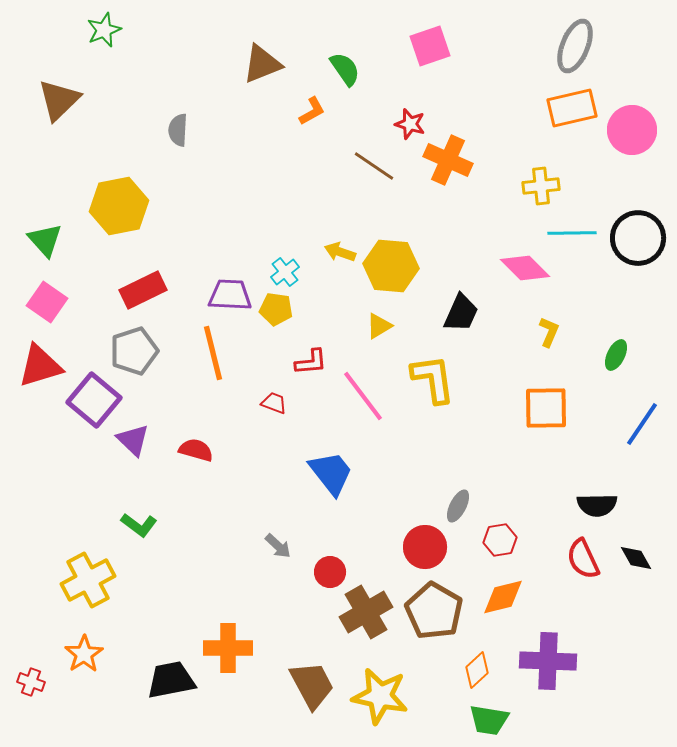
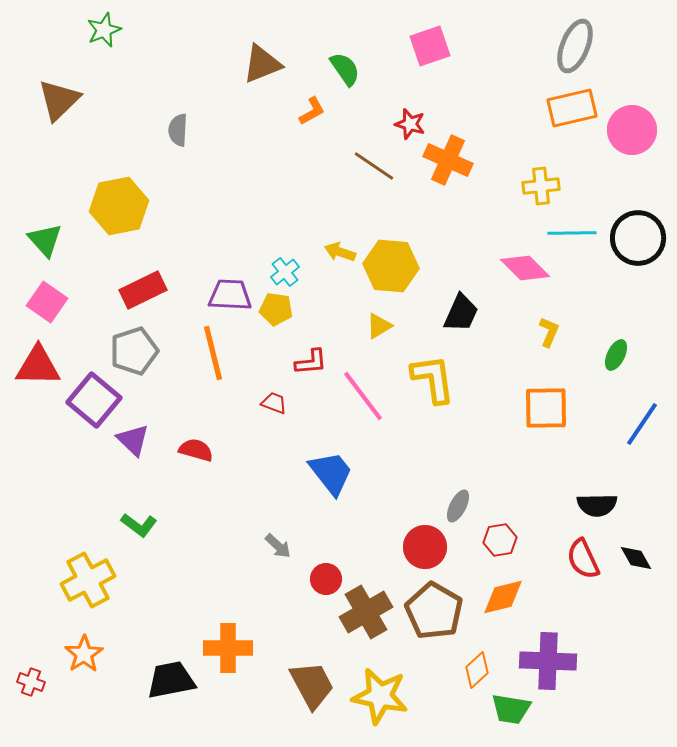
red triangle at (40, 366): moved 2 px left; rotated 18 degrees clockwise
red circle at (330, 572): moved 4 px left, 7 px down
green trapezoid at (489, 720): moved 22 px right, 11 px up
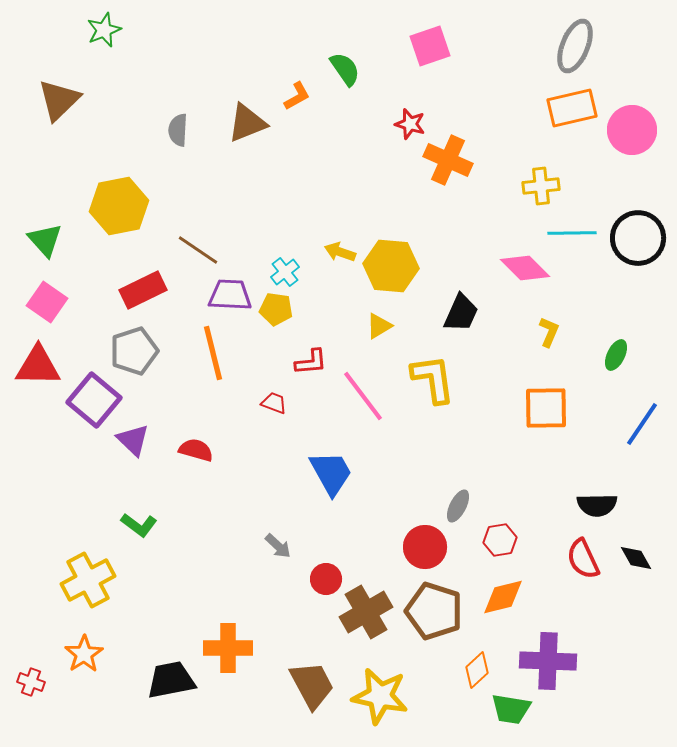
brown triangle at (262, 64): moved 15 px left, 59 px down
orange L-shape at (312, 111): moved 15 px left, 15 px up
brown line at (374, 166): moved 176 px left, 84 px down
blue trapezoid at (331, 473): rotated 9 degrees clockwise
brown pentagon at (434, 611): rotated 12 degrees counterclockwise
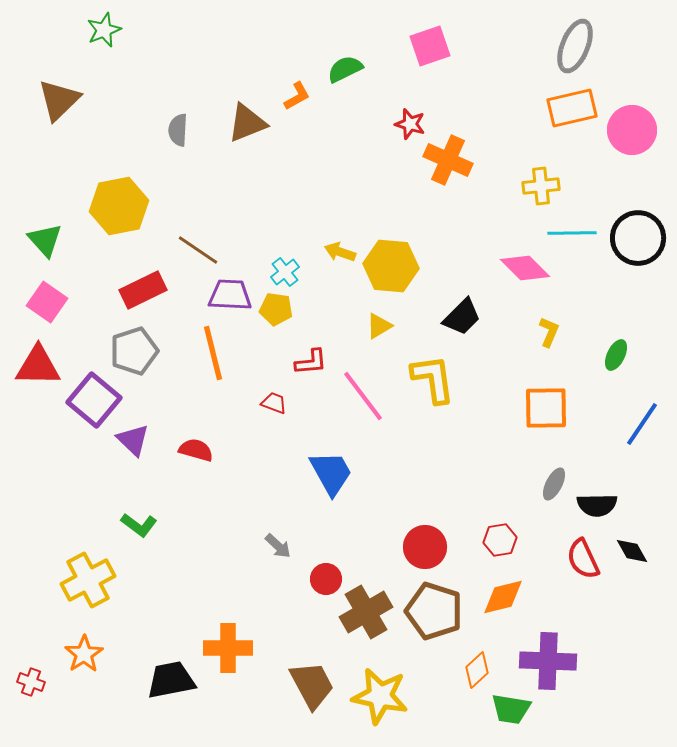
green semicircle at (345, 69): rotated 81 degrees counterclockwise
black trapezoid at (461, 313): moved 1 px right, 4 px down; rotated 21 degrees clockwise
gray ellipse at (458, 506): moved 96 px right, 22 px up
black diamond at (636, 558): moved 4 px left, 7 px up
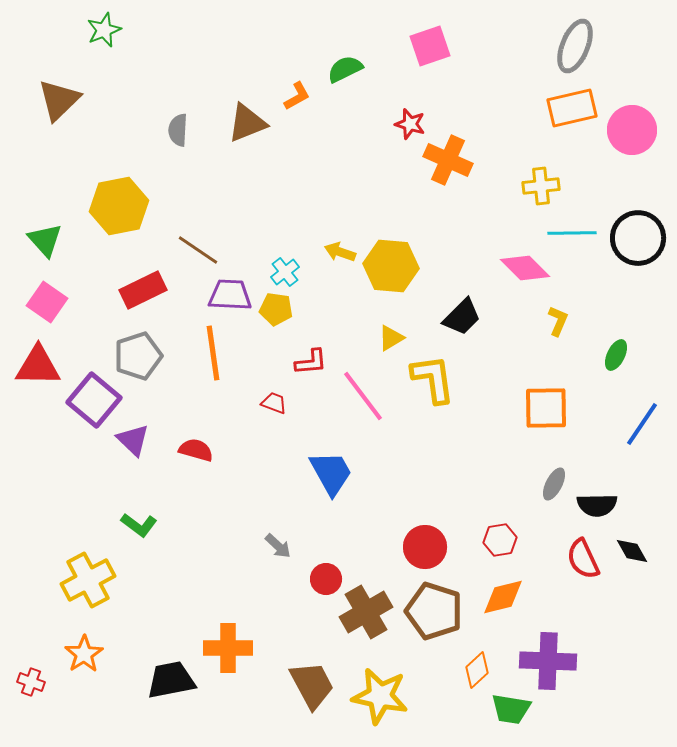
yellow triangle at (379, 326): moved 12 px right, 12 px down
yellow L-shape at (549, 332): moved 9 px right, 11 px up
gray pentagon at (134, 351): moved 4 px right, 5 px down
orange line at (213, 353): rotated 6 degrees clockwise
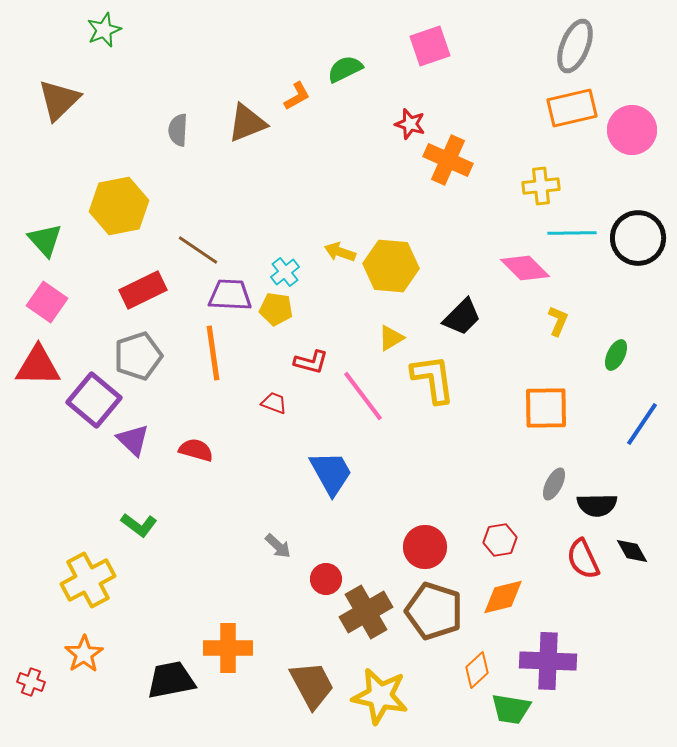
red L-shape at (311, 362): rotated 20 degrees clockwise
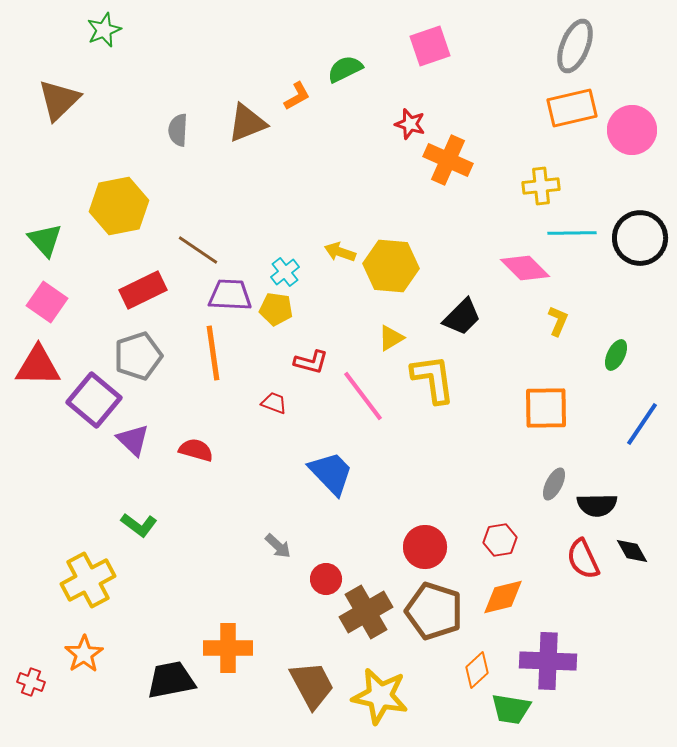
black circle at (638, 238): moved 2 px right
blue trapezoid at (331, 473): rotated 15 degrees counterclockwise
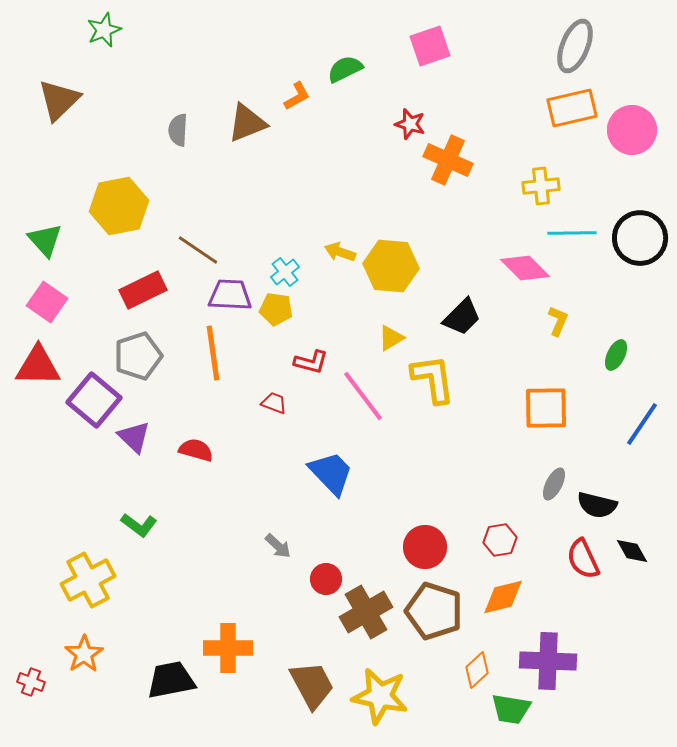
purple triangle at (133, 440): moved 1 px right, 3 px up
black semicircle at (597, 505): rotated 15 degrees clockwise
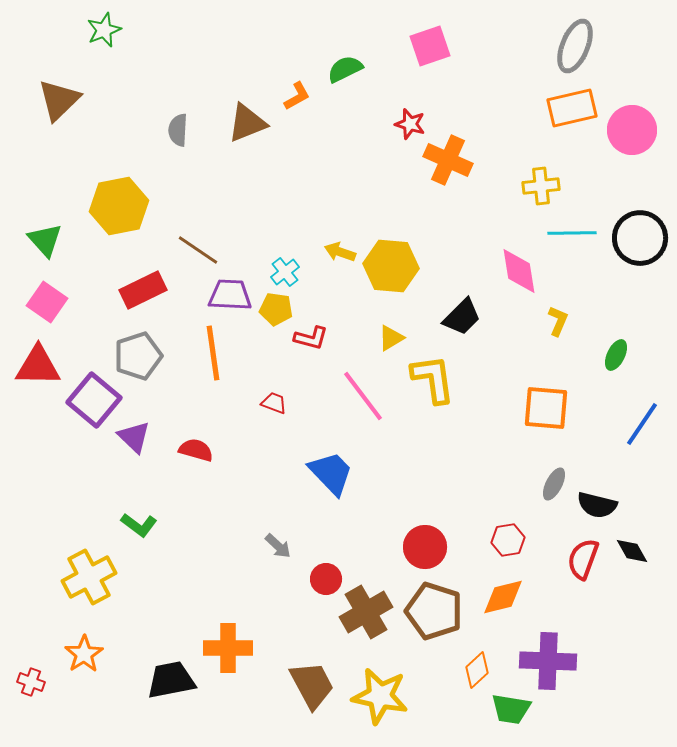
pink diamond at (525, 268): moved 6 px left, 3 px down; rotated 36 degrees clockwise
red L-shape at (311, 362): moved 24 px up
orange square at (546, 408): rotated 6 degrees clockwise
red hexagon at (500, 540): moved 8 px right
red semicircle at (583, 559): rotated 45 degrees clockwise
yellow cross at (88, 580): moved 1 px right, 3 px up
